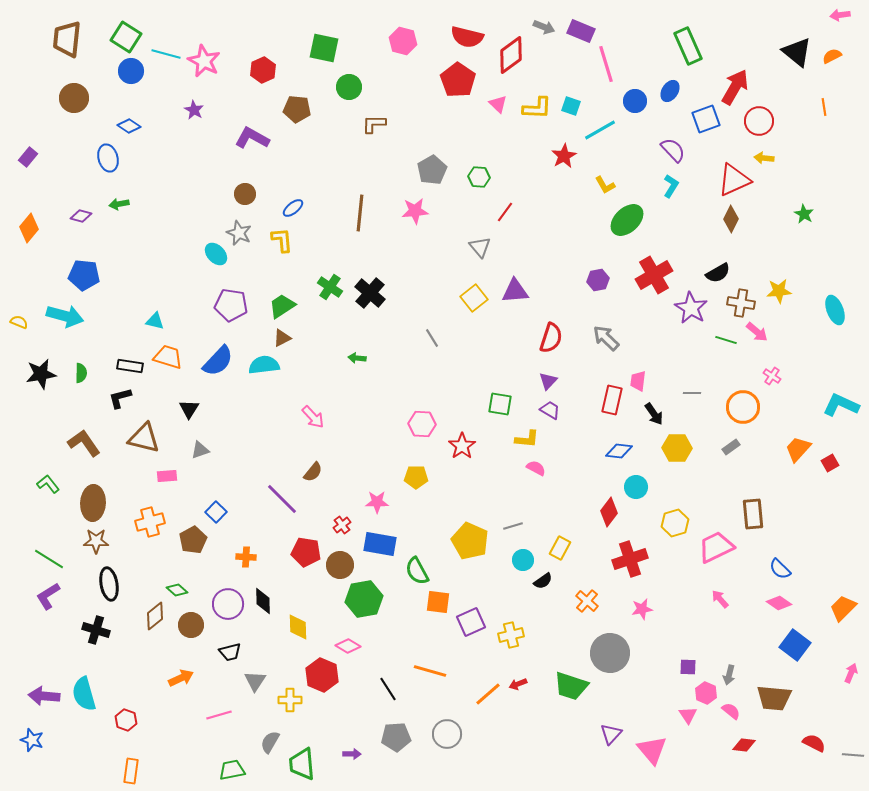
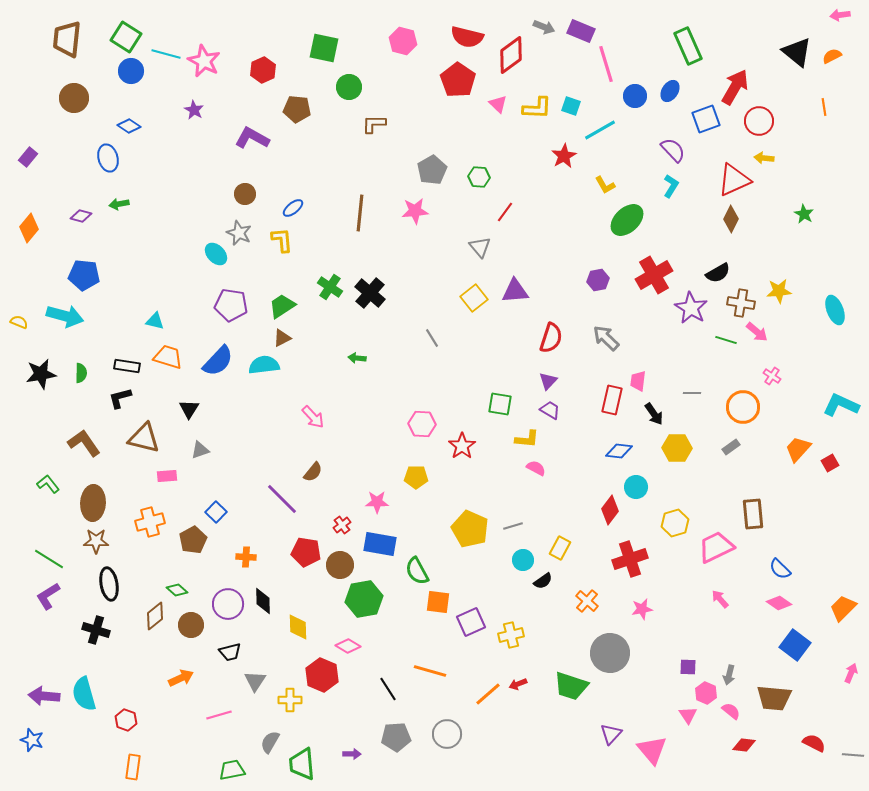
blue circle at (635, 101): moved 5 px up
black rectangle at (130, 366): moved 3 px left
red diamond at (609, 512): moved 1 px right, 2 px up
yellow pentagon at (470, 541): moved 12 px up
orange rectangle at (131, 771): moved 2 px right, 4 px up
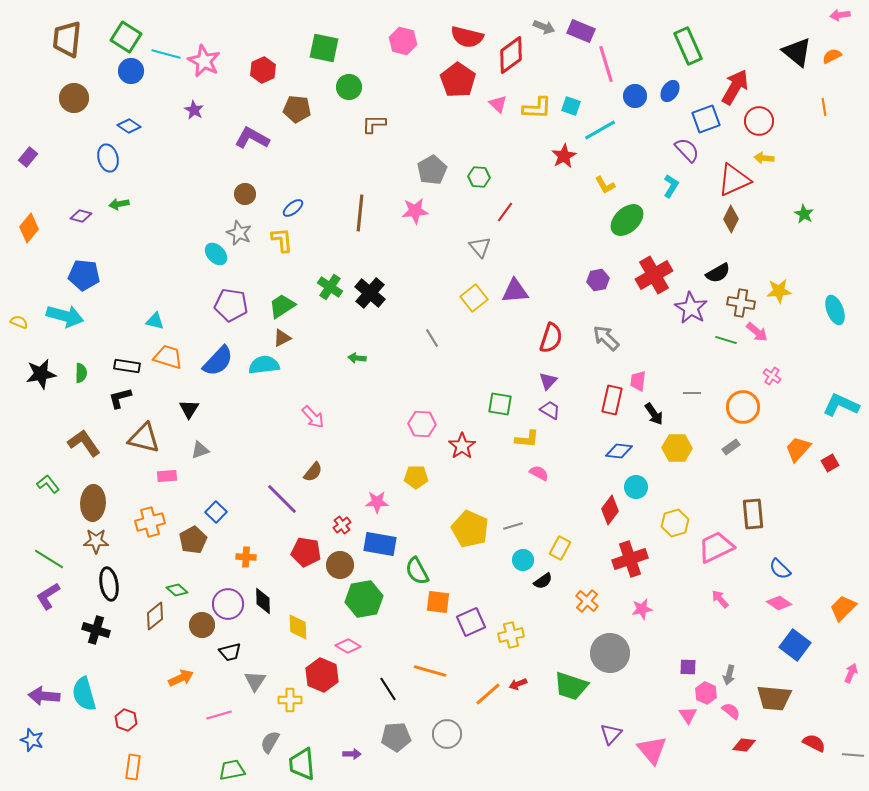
purple semicircle at (673, 150): moved 14 px right
pink semicircle at (536, 468): moved 3 px right, 5 px down
brown circle at (191, 625): moved 11 px right
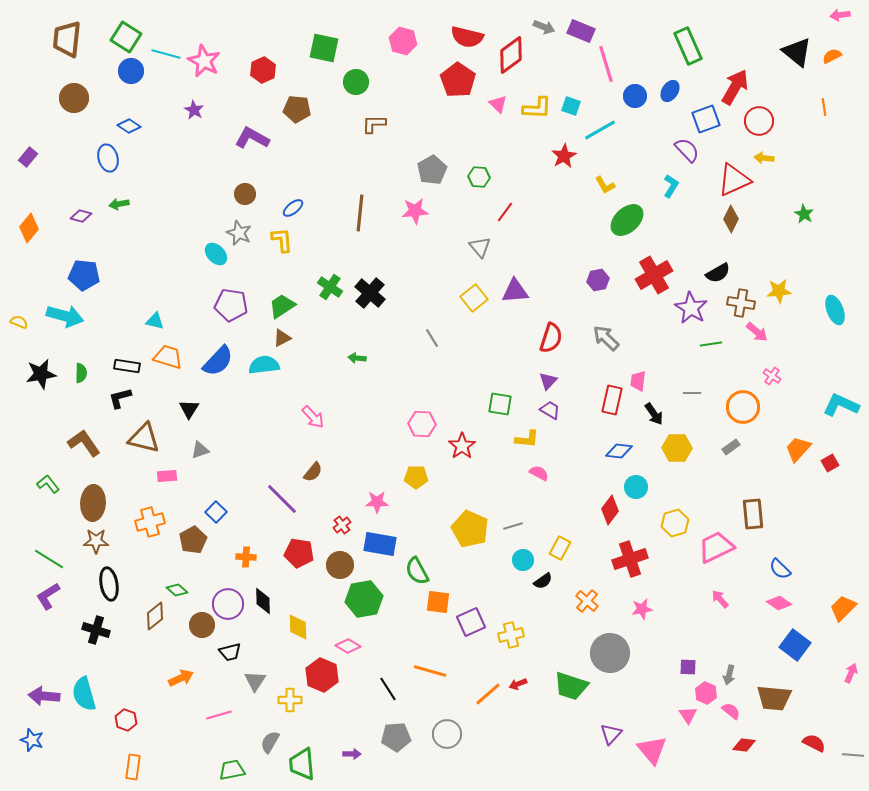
green circle at (349, 87): moved 7 px right, 5 px up
green line at (726, 340): moved 15 px left, 4 px down; rotated 25 degrees counterclockwise
red pentagon at (306, 552): moved 7 px left, 1 px down
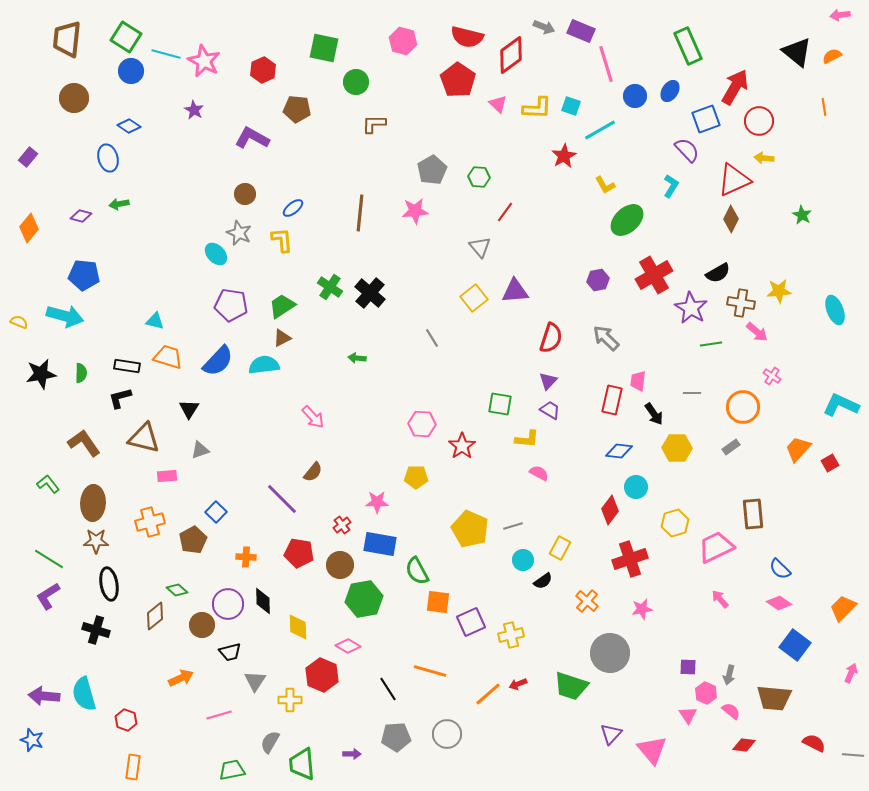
green star at (804, 214): moved 2 px left, 1 px down
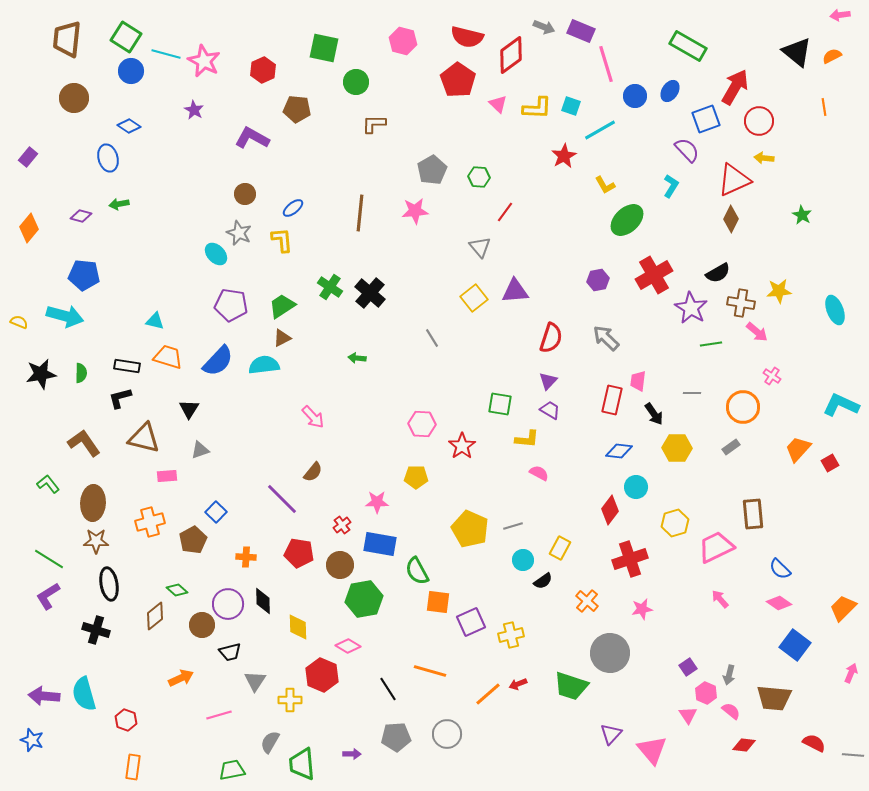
green rectangle at (688, 46): rotated 36 degrees counterclockwise
purple square at (688, 667): rotated 36 degrees counterclockwise
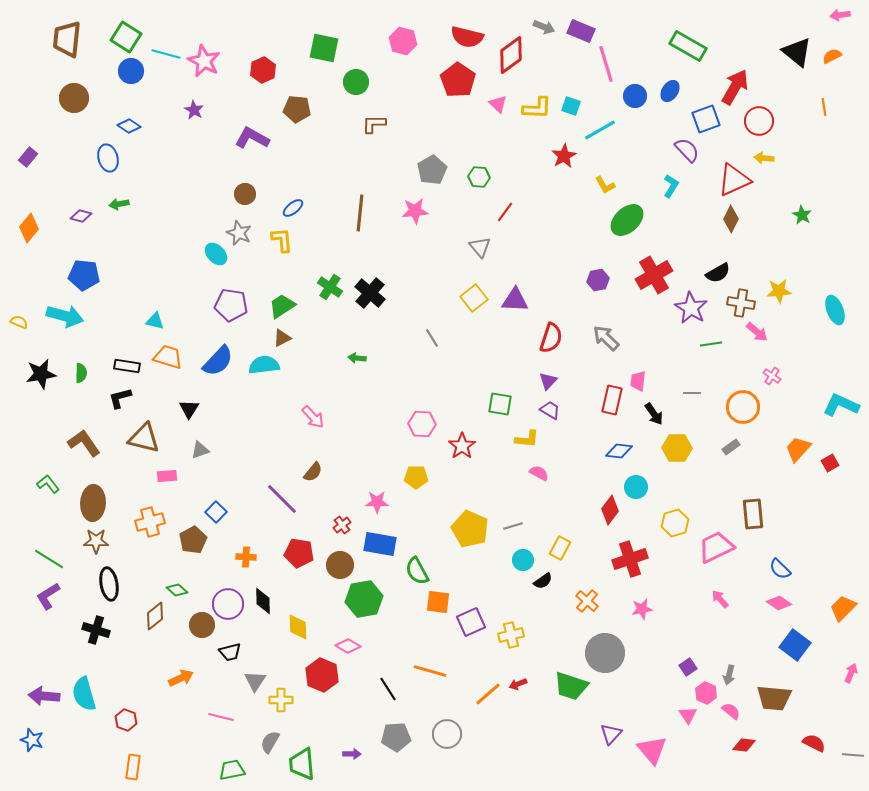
purple triangle at (515, 291): moved 9 px down; rotated 8 degrees clockwise
gray circle at (610, 653): moved 5 px left
yellow cross at (290, 700): moved 9 px left
pink line at (219, 715): moved 2 px right, 2 px down; rotated 30 degrees clockwise
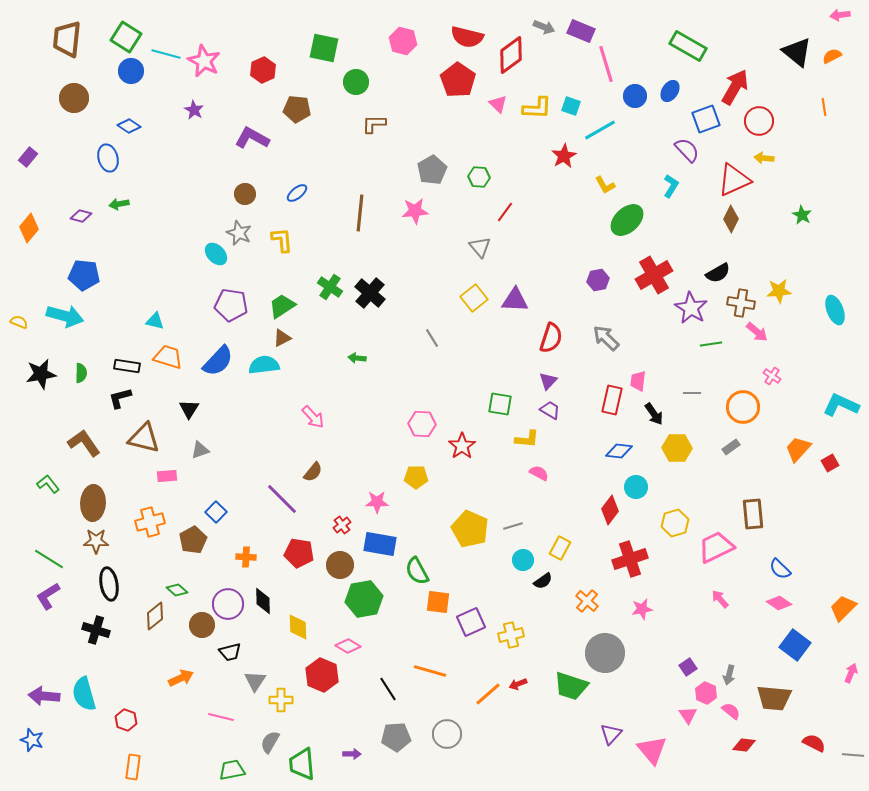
blue ellipse at (293, 208): moved 4 px right, 15 px up
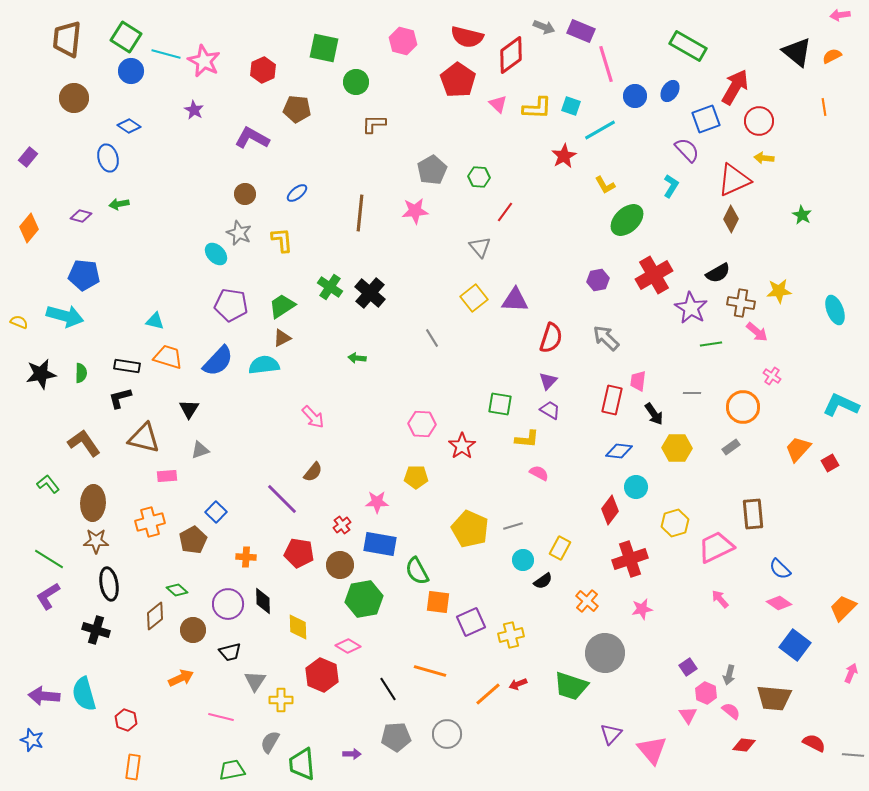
brown circle at (202, 625): moved 9 px left, 5 px down
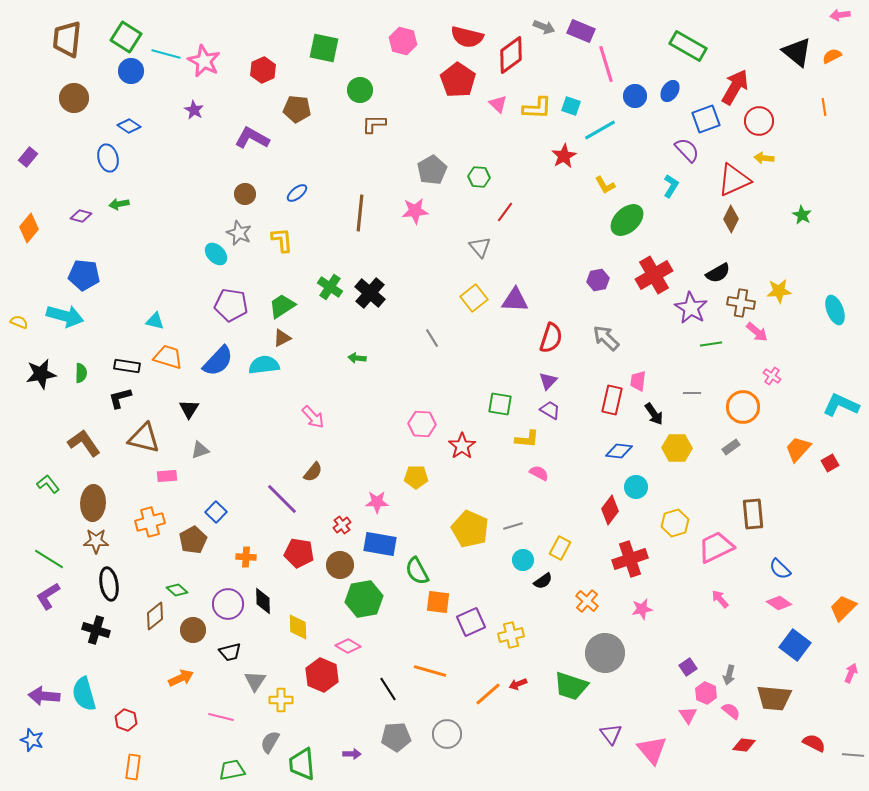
green circle at (356, 82): moved 4 px right, 8 px down
purple triangle at (611, 734): rotated 20 degrees counterclockwise
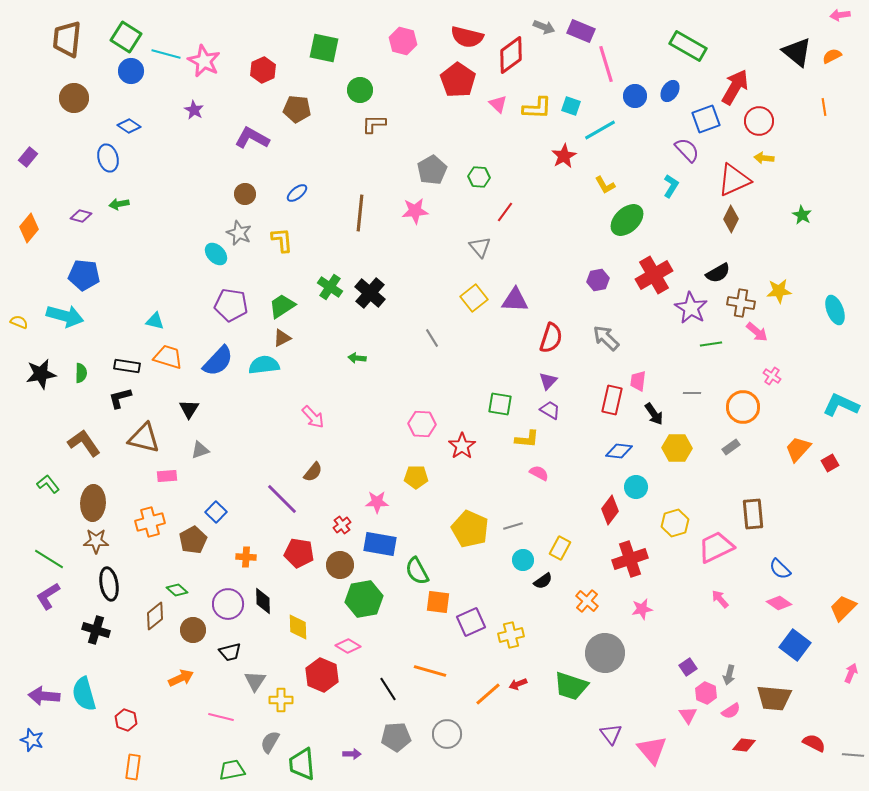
pink semicircle at (731, 711): rotated 108 degrees clockwise
